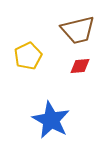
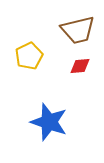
yellow pentagon: moved 1 px right
blue star: moved 2 px left, 2 px down; rotated 9 degrees counterclockwise
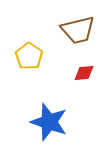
yellow pentagon: rotated 12 degrees counterclockwise
red diamond: moved 4 px right, 7 px down
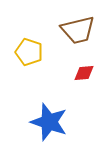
yellow pentagon: moved 4 px up; rotated 16 degrees counterclockwise
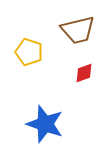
red diamond: rotated 15 degrees counterclockwise
blue star: moved 4 px left, 2 px down
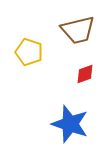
red diamond: moved 1 px right, 1 px down
blue star: moved 25 px right
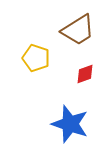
brown trapezoid: rotated 18 degrees counterclockwise
yellow pentagon: moved 7 px right, 6 px down
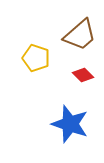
brown trapezoid: moved 2 px right, 5 px down; rotated 9 degrees counterclockwise
red diamond: moved 2 px left, 1 px down; rotated 65 degrees clockwise
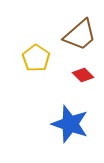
yellow pentagon: rotated 16 degrees clockwise
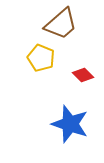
brown trapezoid: moved 19 px left, 11 px up
yellow pentagon: moved 5 px right; rotated 12 degrees counterclockwise
